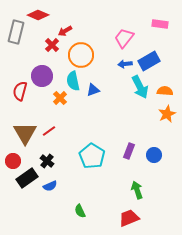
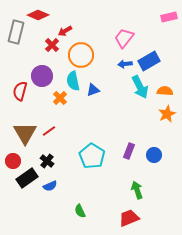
pink rectangle: moved 9 px right, 7 px up; rotated 21 degrees counterclockwise
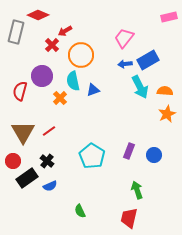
blue rectangle: moved 1 px left, 1 px up
brown triangle: moved 2 px left, 1 px up
red trapezoid: rotated 55 degrees counterclockwise
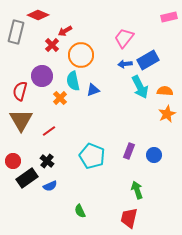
brown triangle: moved 2 px left, 12 px up
cyan pentagon: rotated 10 degrees counterclockwise
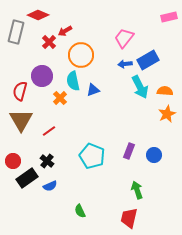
red cross: moved 3 px left, 3 px up
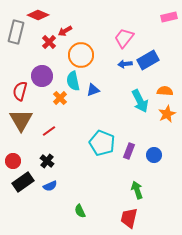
cyan arrow: moved 14 px down
cyan pentagon: moved 10 px right, 13 px up
black rectangle: moved 4 px left, 4 px down
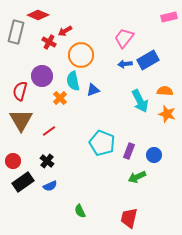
red cross: rotated 16 degrees counterclockwise
orange star: rotated 30 degrees counterclockwise
green arrow: moved 13 px up; rotated 96 degrees counterclockwise
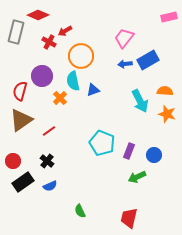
orange circle: moved 1 px down
brown triangle: rotated 25 degrees clockwise
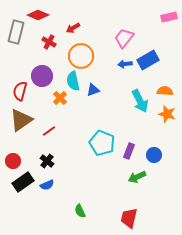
red arrow: moved 8 px right, 3 px up
blue semicircle: moved 3 px left, 1 px up
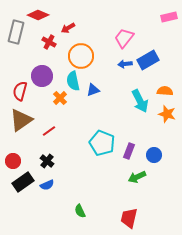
red arrow: moved 5 px left
